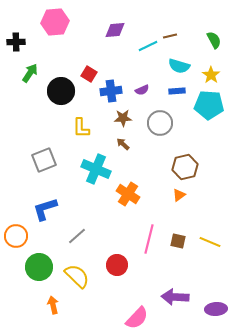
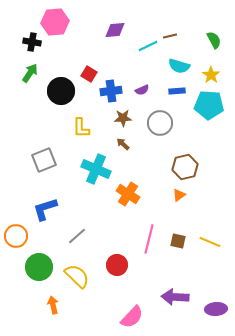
black cross: moved 16 px right; rotated 12 degrees clockwise
pink semicircle: moved 5 px left, 1 px up
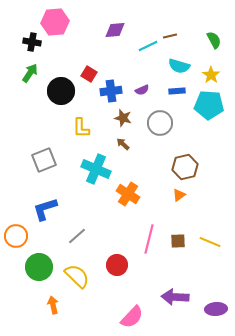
brown star: rotated 18 degrees clockwise
brown square: rotated 14 degrees counterclockwise
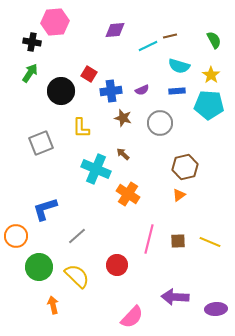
brown arrow: moved 10 px down
gray square: moved 3 px left, 17 px up
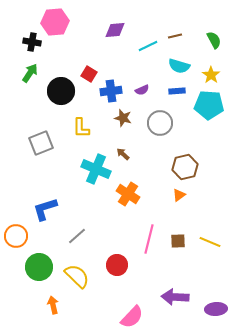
brown line: moved 5 px right
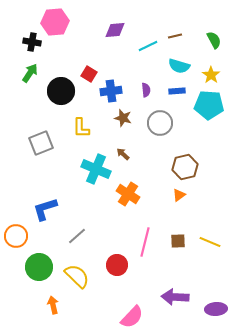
purple semicircle: moved 4 px right; rotated 72 degrees counterclockwise
pink line: moved 4 px left, 3 px down
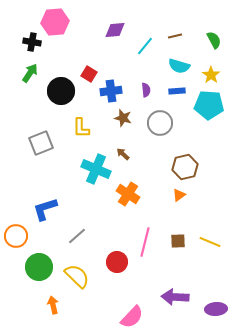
cyan line: moved 3 px left; rotated 24 degrees counterclockwise
red circle: moved 3 px up
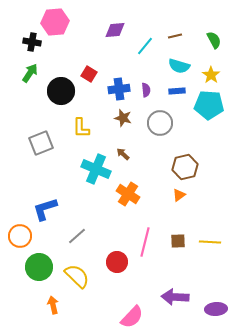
blue cross: moved 8 px right, 2 px up
orange circle: moved 4 px right
yellow line: rotated 20 degrees counterclockwise
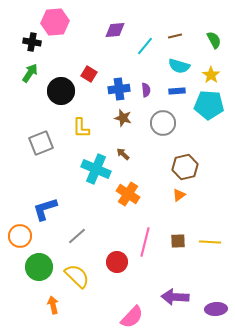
gray circle: moved 3 px right
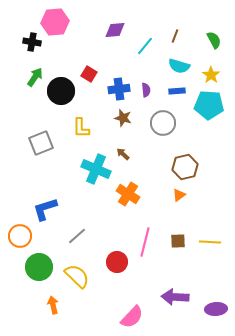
brown line: rotated 56 degrees counterclockwise
green arrow: moved 5 px right, 4 px down
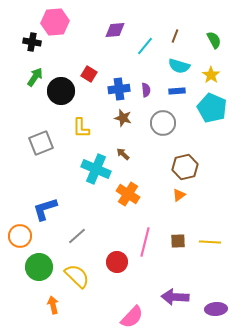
cyan pentagon: moved 3 px right, 3 px down; rotated 20 degrees clockwise
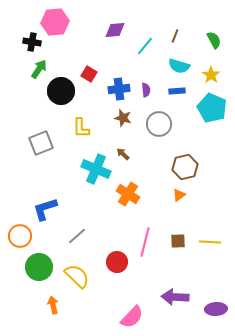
green arrow: moved 4 px right, 8 px up
gray circle: moved 4 px left, 1 px down
